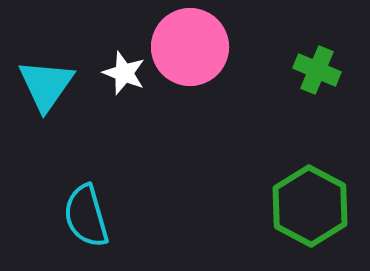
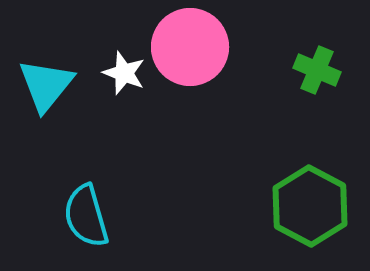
cyan triangle: rotated 4 degrees clockwise
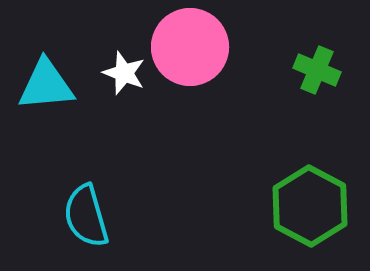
cyan triangle: rotated 46 degrees clockwise
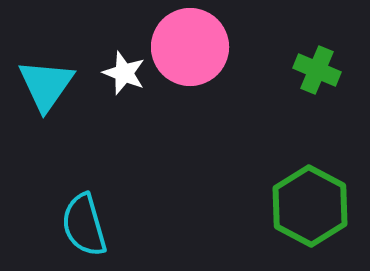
cyan triangle: rotated 50 degrees counterclockwise
cyan semicircle: moved 2 px left, 9 px down
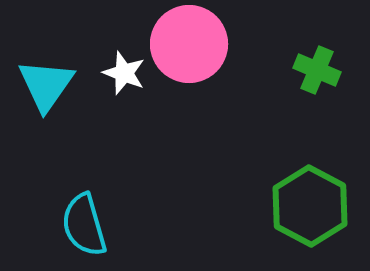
pink circle: moved 1 px left, 3 px up
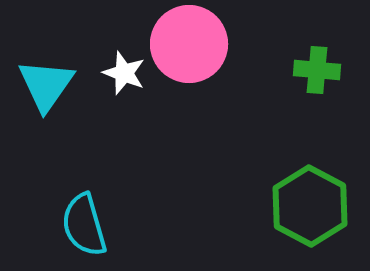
green cross: rotated 18 degrees counterclockwise
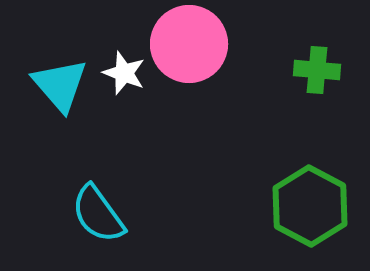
cyan triangle: moved 14 px right; rotated 16 degrees counterclockwise
cyan semicircle: moved 14 px right, 11 px up; rotated 20 degrees counterclockwise
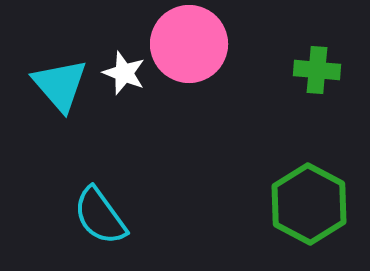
green hexagon: moved 1 px left, 2 px up
cyan semicircle: moved 2 px right, 2 px down
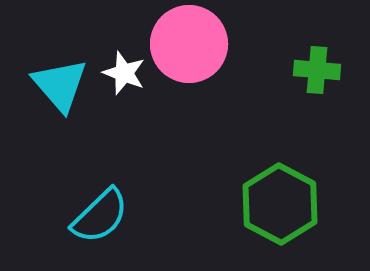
green hexagon: moved 29 px left
cyan semicircle: rotated 98 degrees counterclockwise
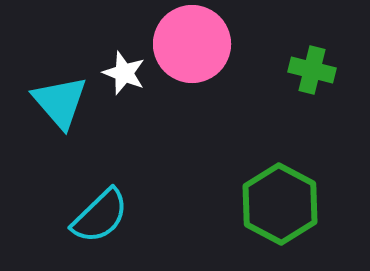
pink circle: moved 3 px right
green cross: moved 5 px left; rotated 9 degrees clockwise
cyan triangle: moved 17 px down
